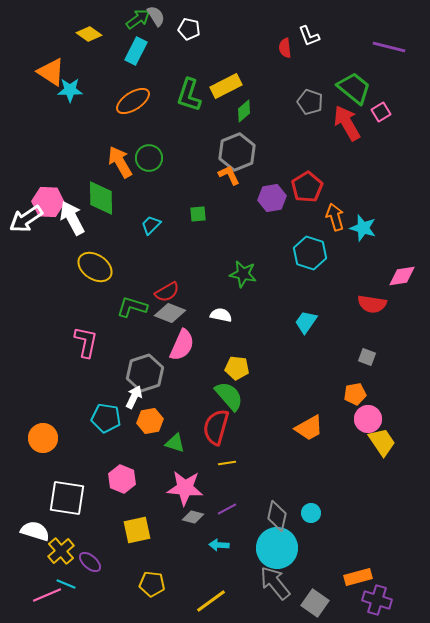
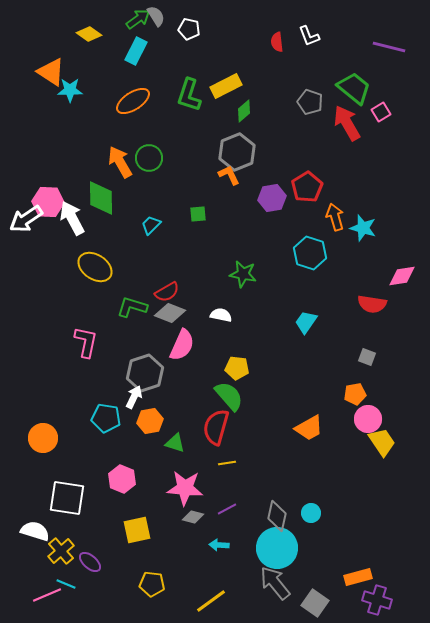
red semicircle at (285, 48): moved 8 px left, 6 px up
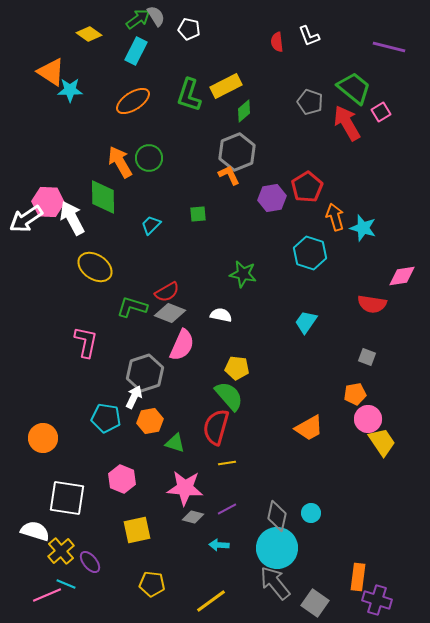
green diamond at (101, 198): moved 2 px right, 1 px up
purple ellipse at (90, 562): rotated 10 degrees clockwise
orange rectangle at (358, 577): rotated 68 degrees counterclockwise
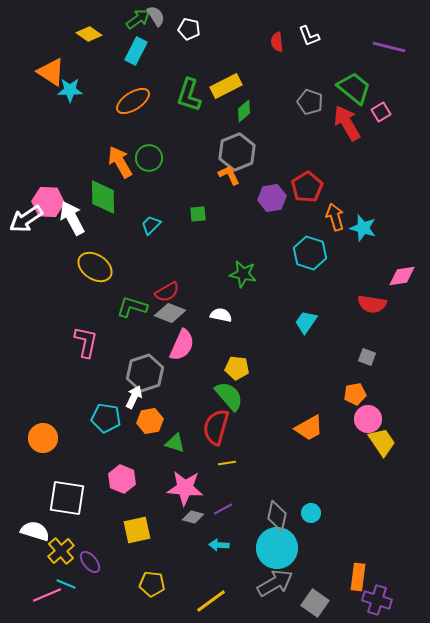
purple line at (227, 509): moved 4 px left
gray arrow at (275, 583): rotated 99 degrees clockwise
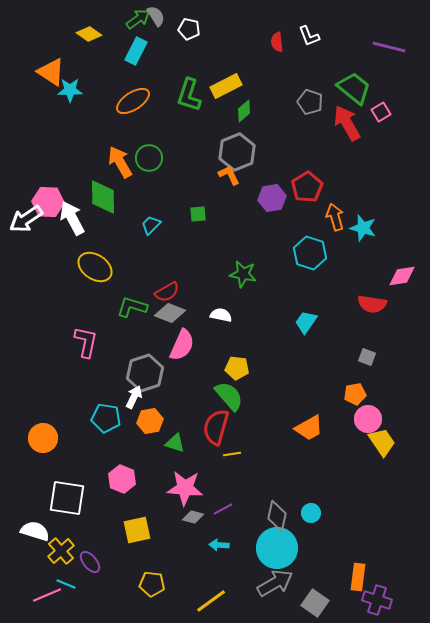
yellow line at (227, 463): moved 5 px right, 9 px up
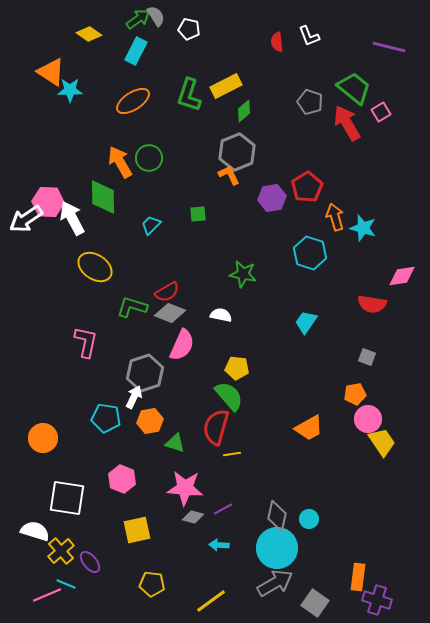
cyan circle at (311, 513): moved 2 px left, 6 px down
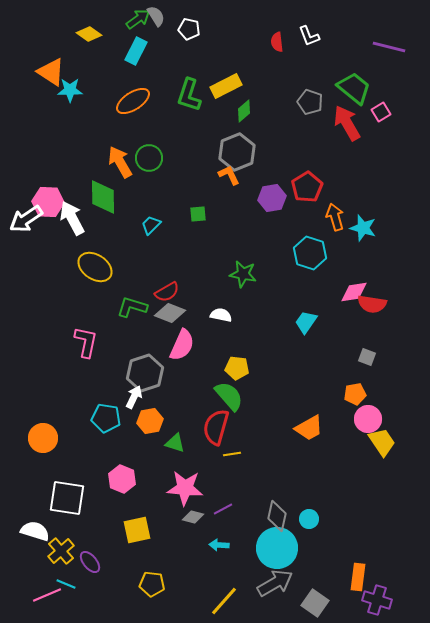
pink diamond at (402, 276): moved 48 px left, 16 px down
yellow line at (211, 601): moved 13 px right; rotated 12 degrees counterclockwise
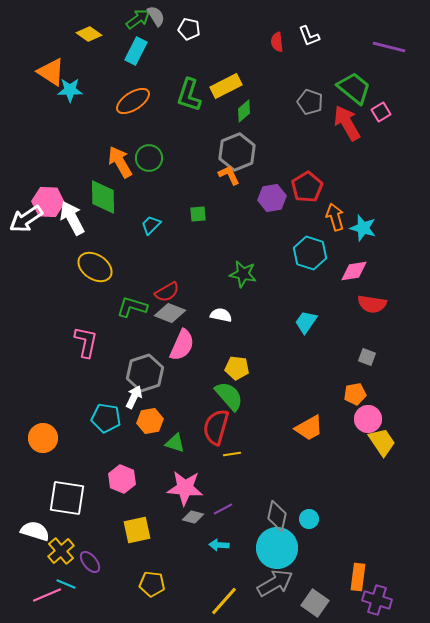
pink diamond at (354, 292): moved 21 px up
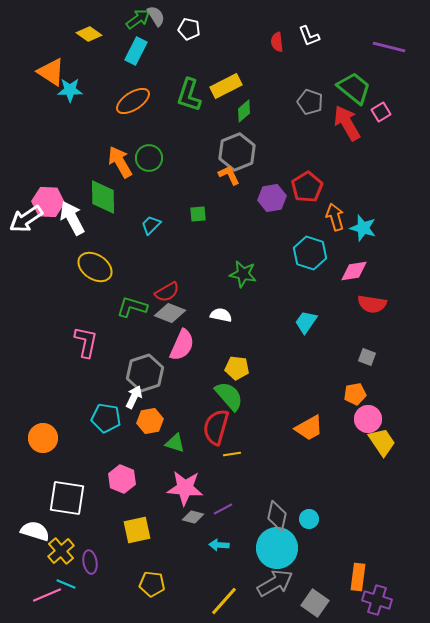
purple ellipse at (90, 562): rotated 30 degrees clockwise
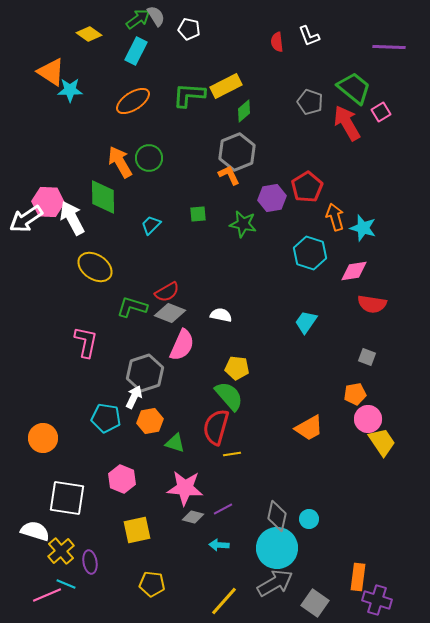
purple line at (389, 47): rotated 12 degrees counterclockwise
green L-shape at (189, 95): rotated 76 degrees clockwise
green star at (243, 274): moved 50 px up
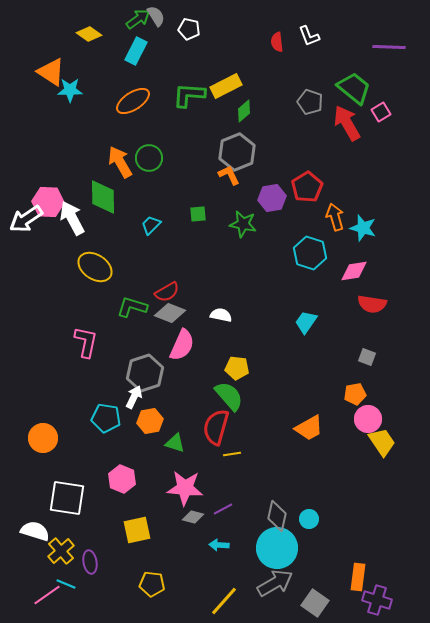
pink line at (47, 595): rotated 12 degrees counterclockwise
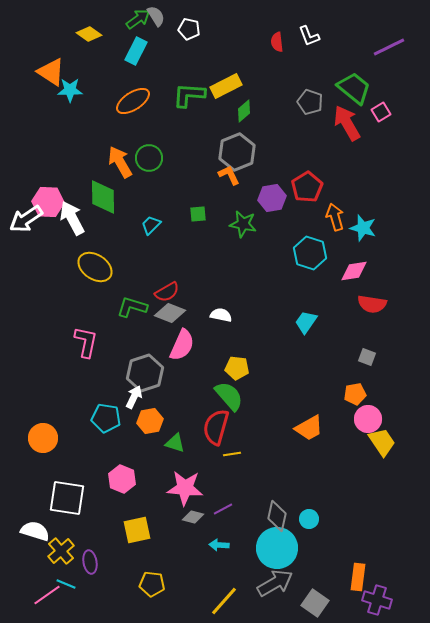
purple line at (389, 47): rotated 28 degrees counterclockwise
